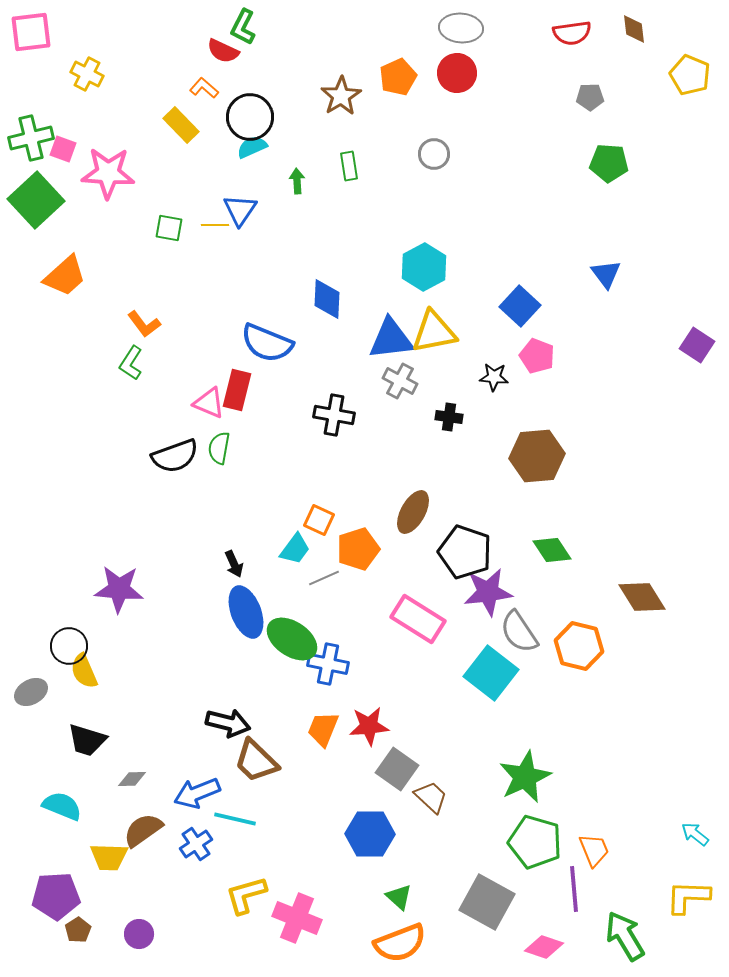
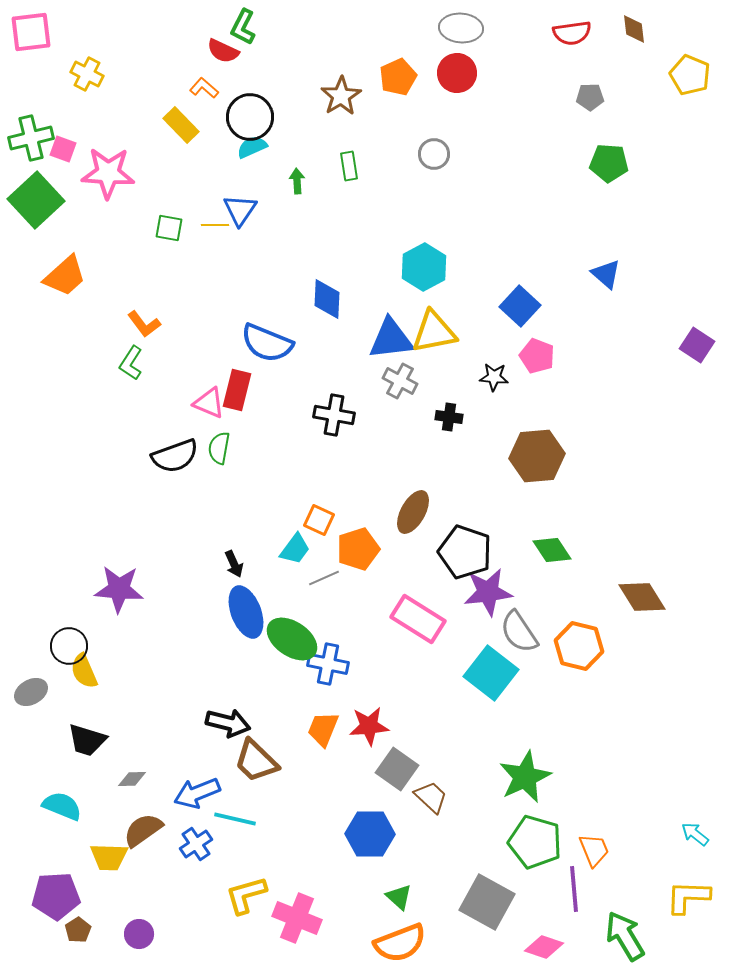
blue triangle at (606, 274): rotated 12 degrees counterclockwise
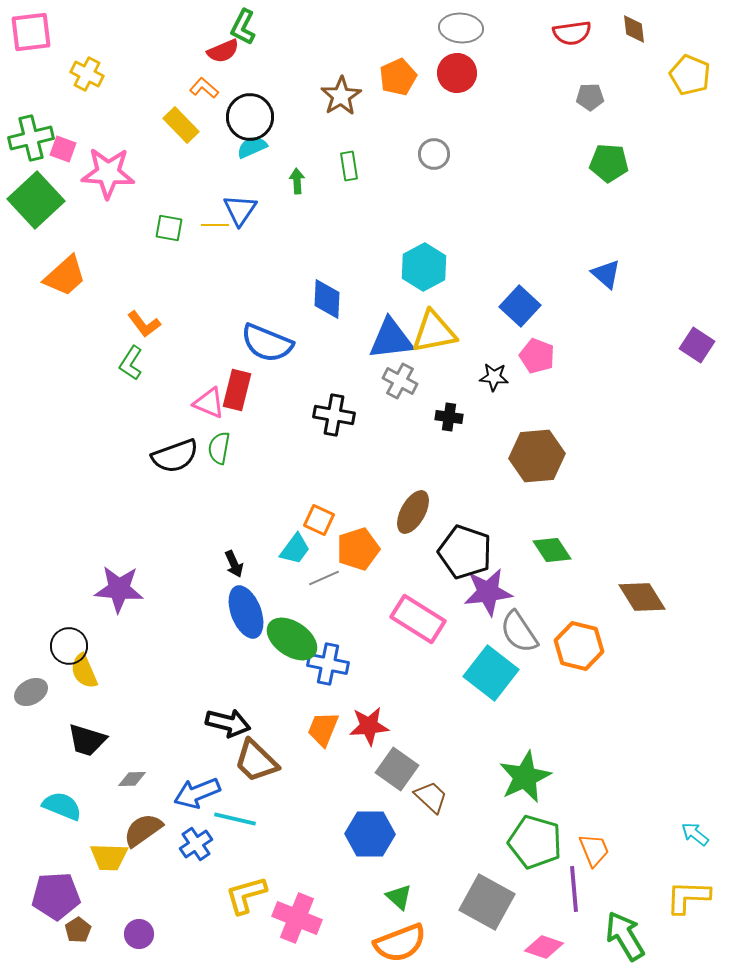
red semicircle at (223, 51): rotated 48 degrees counterclockwise
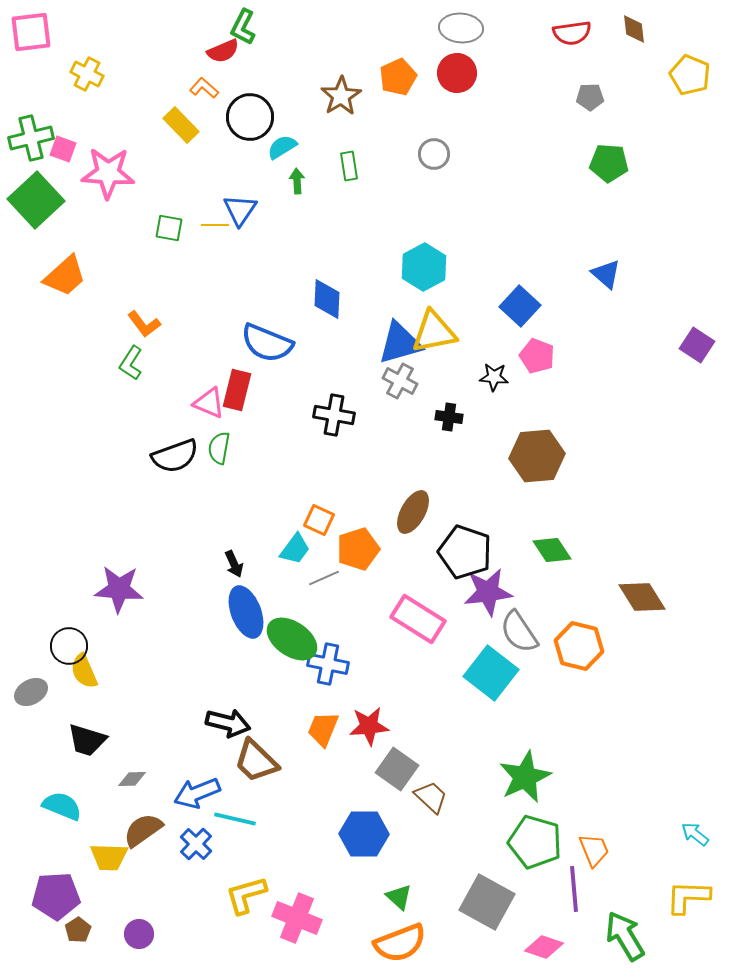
cyan semicircle at (252, 147): moved 30 px right; rotated 8 degrees counterclockwise
blue triangle at (391, 339): moved 9 px right, 4 px down; rotated 9 degrees counterclockwise
blue hexagon at (370, 834): moved 6 px left
blue cross at (196, 844): rotated 12 degrees counterclockwise
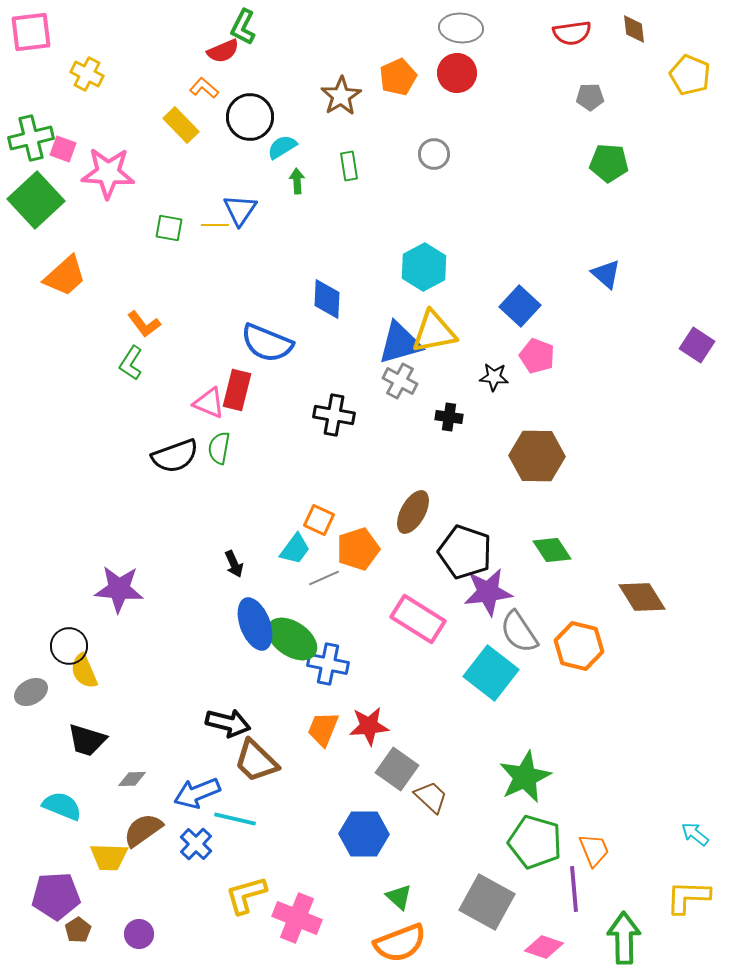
brown hexagon at (537, 456): rotated 6 degrees clockwise
blue ellipse at (246, 612): moved 9 px right, 12 px down
green arrow at (625, 936): moved 1 px left, 2 px down; rotated 30 degrees clockwise
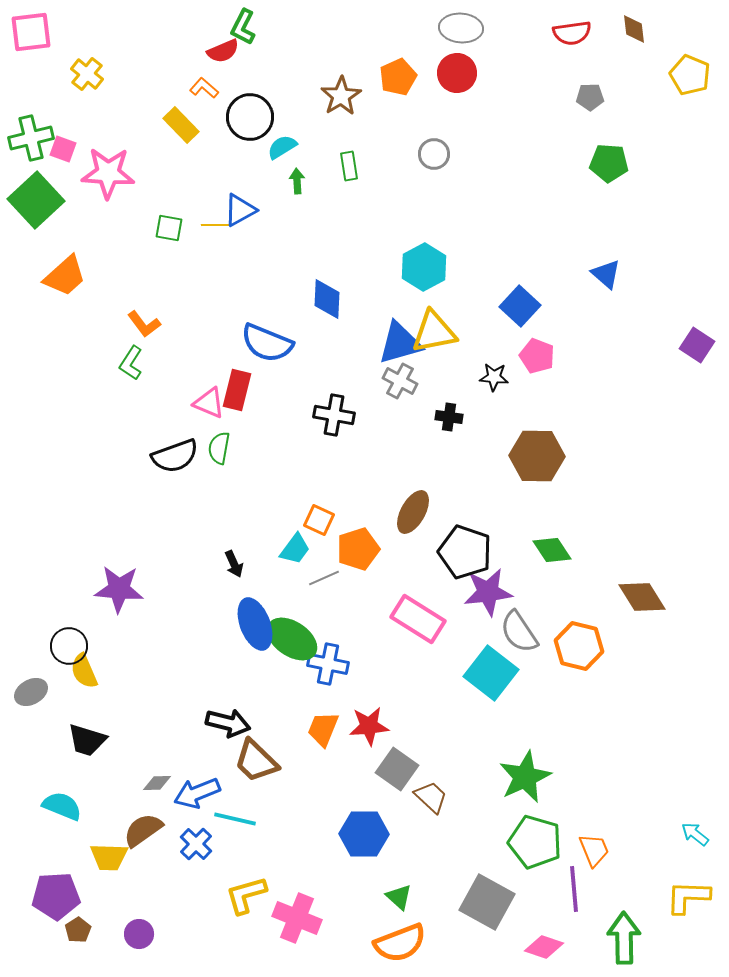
yellow cross at (87, 74): rotated 12 degrees clockwise
blue triangle at (240, 210): rotated 27 degrees clockwise
gray diamond at (132, 779): moved 25 px right, 4 px down
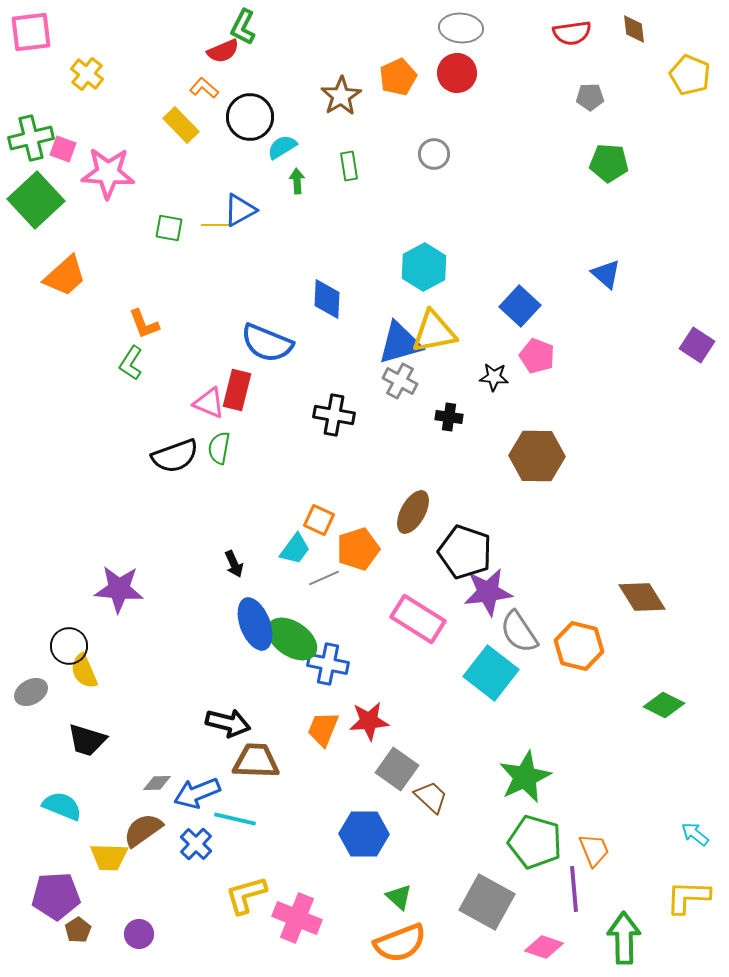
orange L-shape at (144, 324): rotated 16 degrees clockwise
green diamond at (552, 550): moved 112 px right, 155 px down; rotated 30 degrees counterclockwise
red star at (369, 726): moved 5 px up
brown trapezoid at (256, 761): rotated 138 degrees clockwise
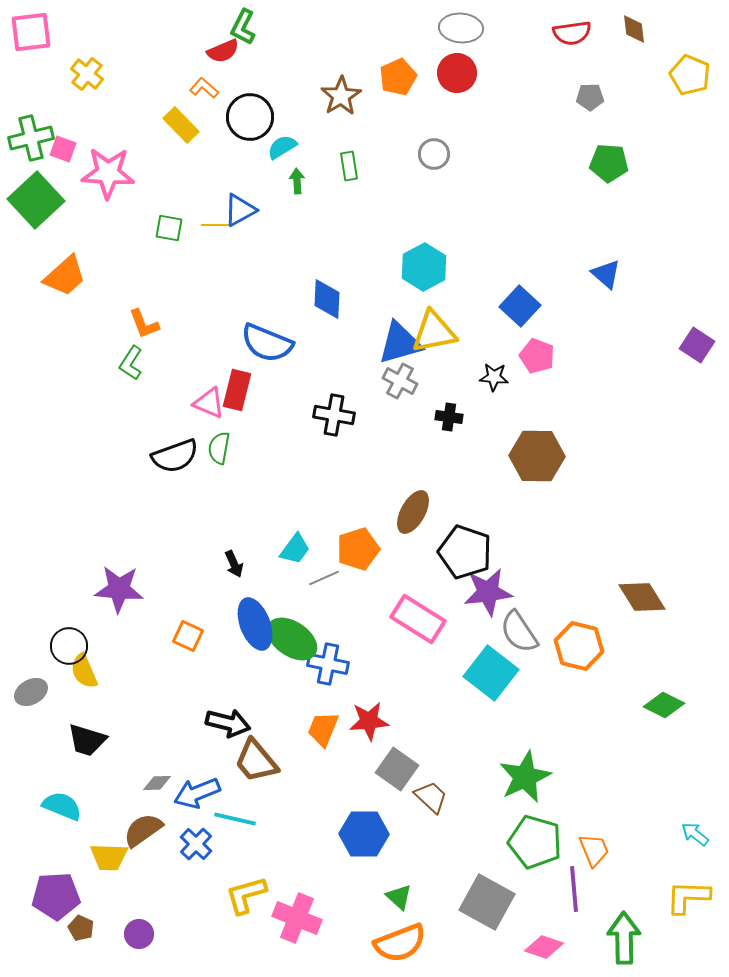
orange square at (319, 520): moved 131 px left, 116 px down
brown trapezoid at (256, 761): rotated 132 degrees counterclockwise
brown pentagon at (78, 930): moved 3 px right, 2 px up; rotated 15 degrees counterclockwise
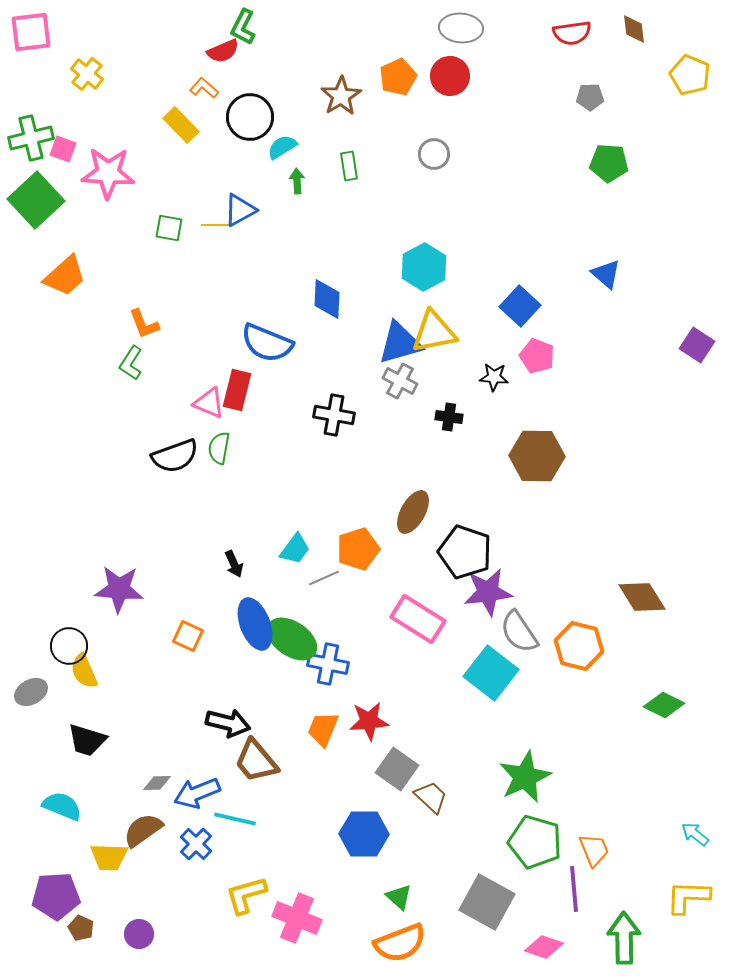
red circle at (457, 73): moved 7 px left, 3 px down
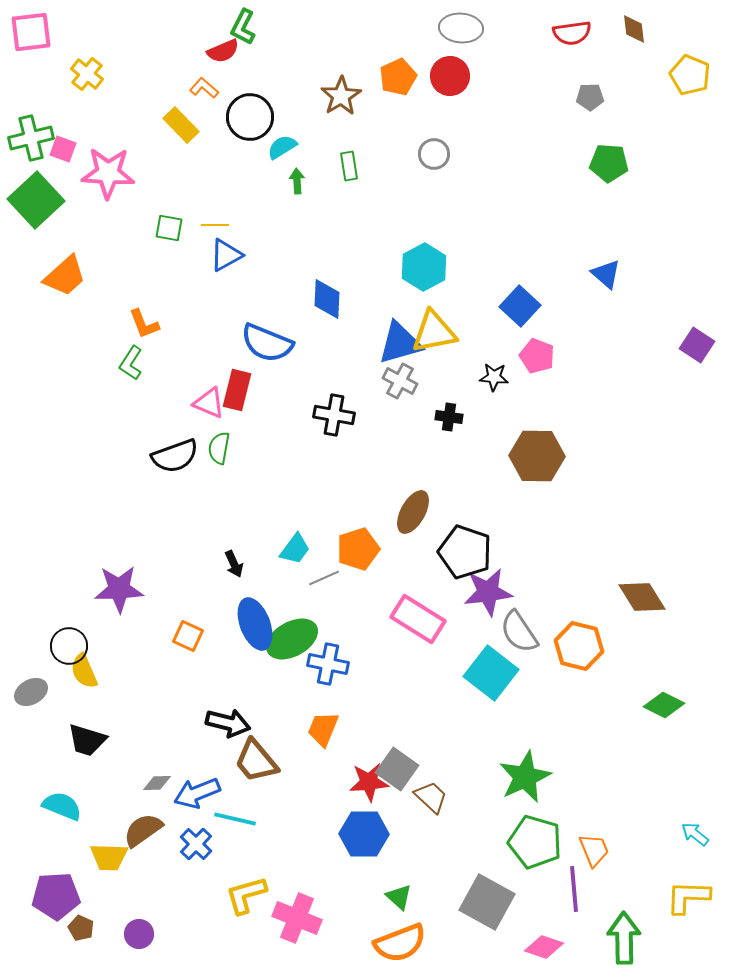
blue triangle at (240, 210): moved 14 px left, 45 px down
purple star at (119, 589): rotated 6 degrees counterclockwise
green ellipse at (292, 639): rotated 63 degrees counterclockwise
red star at (369, 721): moved 61 px down
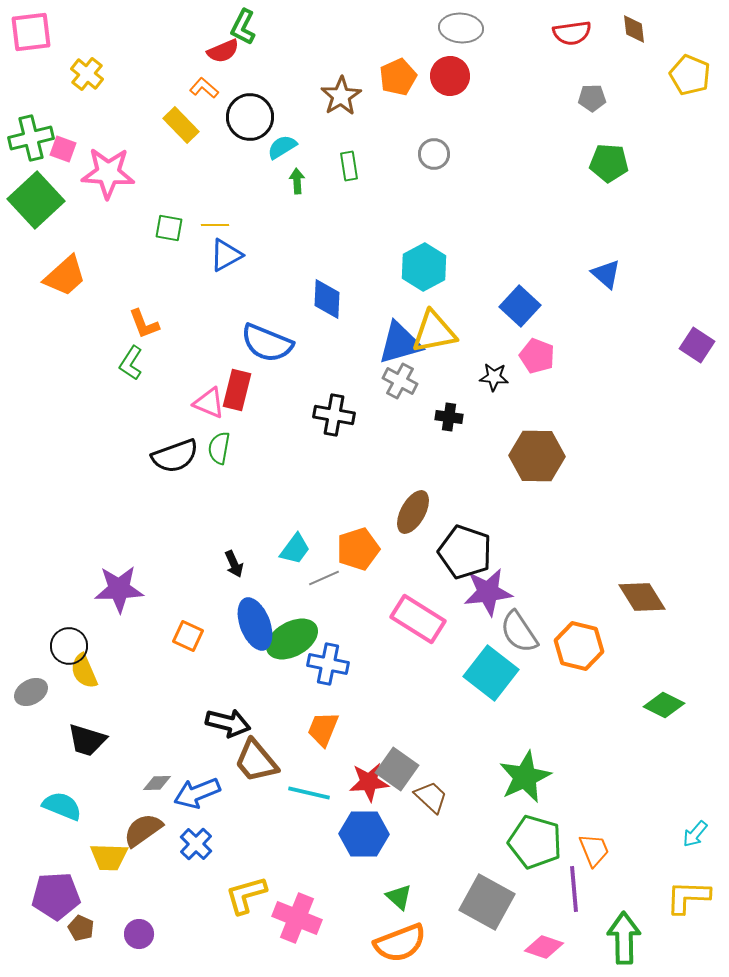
gray pentagon at (590, 97): moved 2 px right, 1 px down
cyan line at (235, 819): moved 74 px right, 26 px up
cyan arrow at (695, 834): rotated 88 degrees counterclockwise
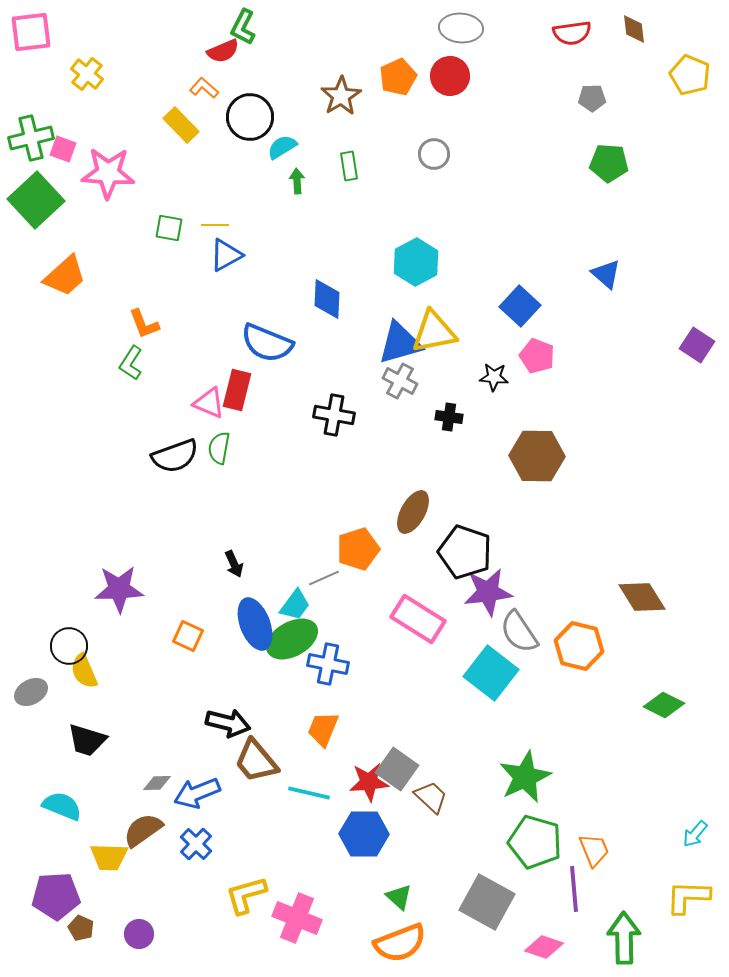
cyan hexagon at (424, 267): moved 8 px left, 5 px up
cyan trapezoid at (295, 549): moved 56 px down
